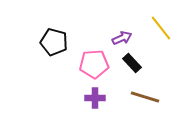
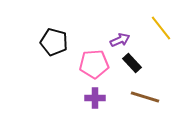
purple arrow: moved 2 px left, 2 px down
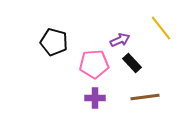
brown line: rotated 24 degrees counterclockwise
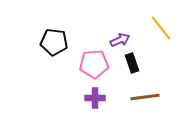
black pentagon: rotated 8 degrees counterclockwise
black rectangle: rotated 24 degrees clockwise
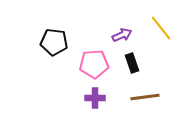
purple arrow: moved 2 px right, 5 px up
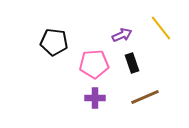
brown line: rotated 16 degrees counterclockwise
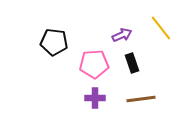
brown line: moved 4 px left, 2 px down; rotated 16 degrees clockwise
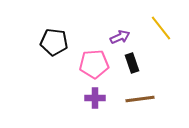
purple arrow: moved 2 px left, 2 px down
brown line: moved 1 px left
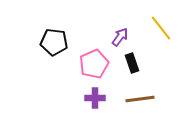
purple arrow: rotated 30 degrees counterclockwise
pink pentagon: rotated 20 degrees counterclockwise
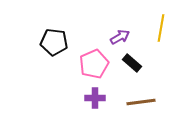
yellow line: rotated 48 degrees clockwise
purple arrow: rotated 24 degrees clockwise
black rectangle: rotated 30 degrees counterclockwise
brown line: moved 1 px right, 3 px down
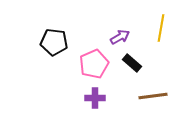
brown line: moved 12 px right, 6 px up
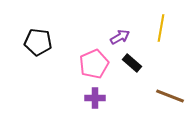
black pentagon: moved 16 px left
brown line: moved 17 px right; rotated 28 degrees clockwise
